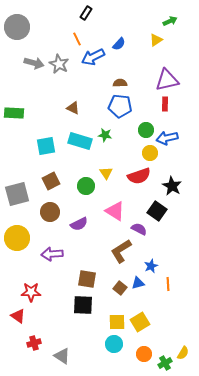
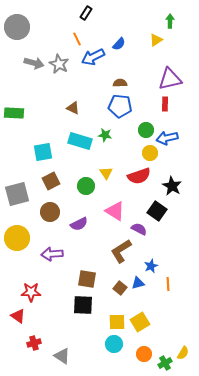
green arrow at (170, 21): rotated 64 degrees counterclockwise
purple triangle at (167, 80): moved 3 px right, 1 px up
cyan square at (46, 146): moved 3 px left, 6 px down
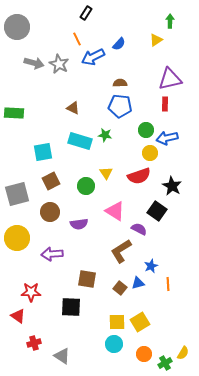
purple semicircle at (79, 224): rotated 18 degrees clockwise
black square at (83, 305): moved 12 px left, 2 px down
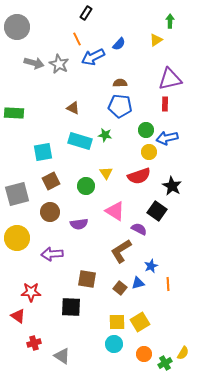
yellow circle at (150, 153): moved 1 px left, 1 px up
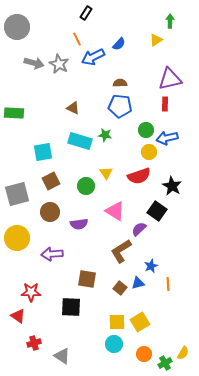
purple semicircle at (139, 229): rotated 70 degrees counterclockwise
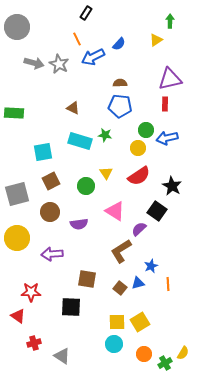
yellow circle at (149, 152): moved 11 px left, 4 px up
red semicircle at (139, 176): rotated 15 degrees counterclockwise
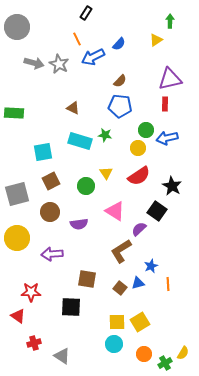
brown semicircle at (120, 83): moved 2 px up; rotated 136 degrees clockwise
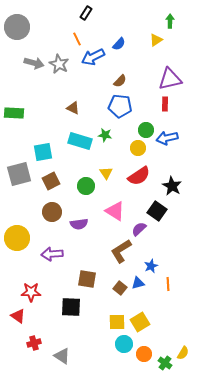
gray square at (17, 194): moved 2 px right, 20 px up
brown circle at (50, 212): moved 2 px right
cyan circle at (114, 344): moved 10 px right
green cross at (165, 363): rotated 24 degrees counterclockwise
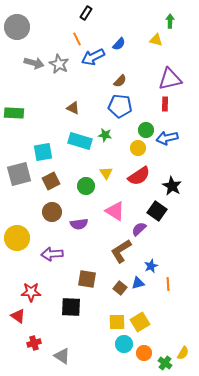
yellow triangle at (156, 40): rotated 48 degrees clockwise
orange circle at (144, 354): moved 1 px up
